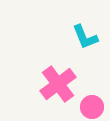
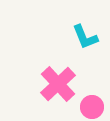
pink cross: rotated 6 degrees counterclockwise
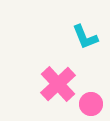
pink circle: moved 1 px left, 3 px up
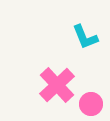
pink cross: moved 1 px left, 1 px down
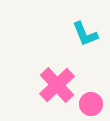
cyan L-shape: moved 3 px up
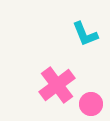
pink cross: rotated 6 degrees clockwise
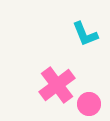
pink circle: moved 2 px left
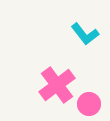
cyan L-shape: rotated 16 degrees counterclockwise
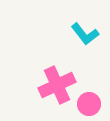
pink cross: rotated 12 degrees clockwise
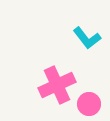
cyan L-shape: moved 2 px right, 4 px down
